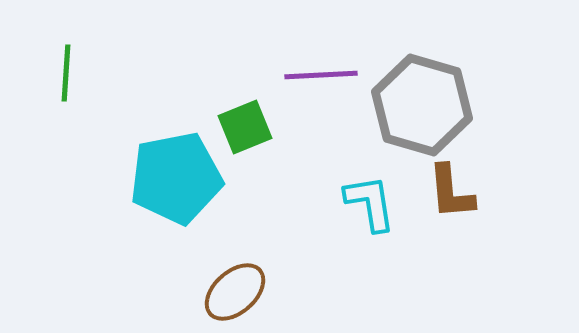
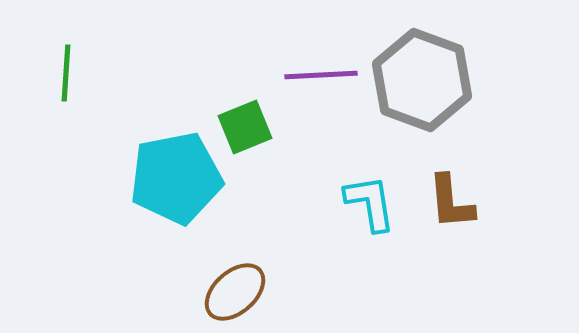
gray hexagon: moved 25 px up; rotated 4 degrees clockwise
brown L-shape: moved 10 px down
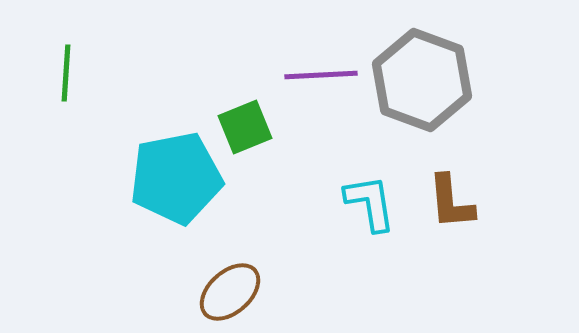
brown ellipse: moved 5 px left
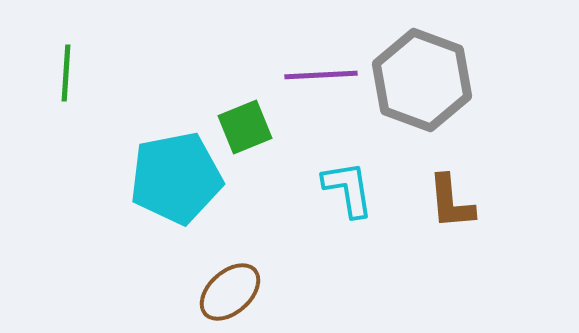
cyan L-shape: moved 22 px left, 14 px up
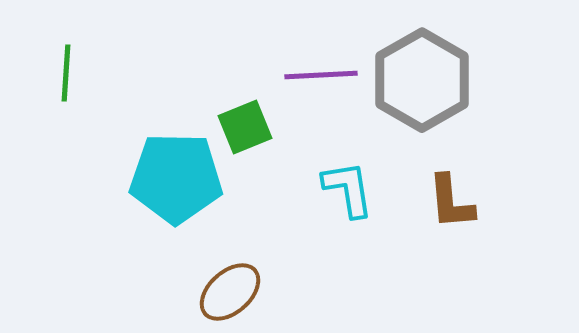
gray hexagon: rotated 10 degrees clockwise
cyan pentagon: rotated 12 degrees clockwise
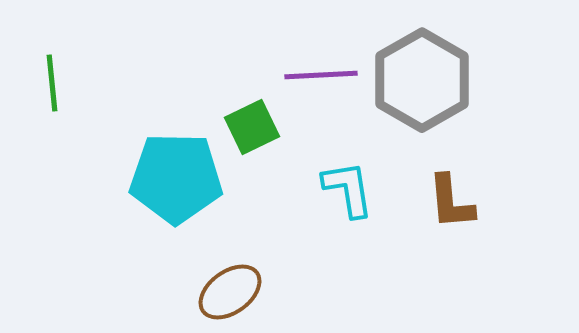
green line: moved 14 px left, 10 px down; rotated 10 degrees counterclockwise
green square: moved 7 px right; rotated 4 degrees counterclockwise
brown ellipse: rotated 6 degrees clockwise
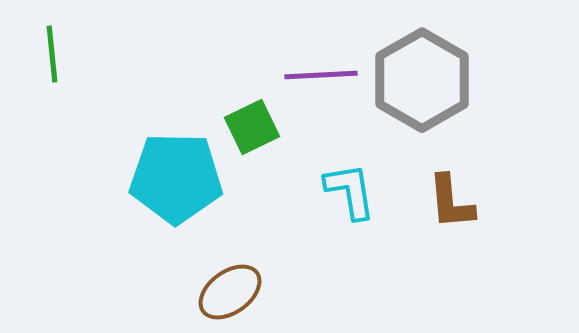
green line: moved 29 px up
cyan L-shape: moved 2 px right, 2 px down
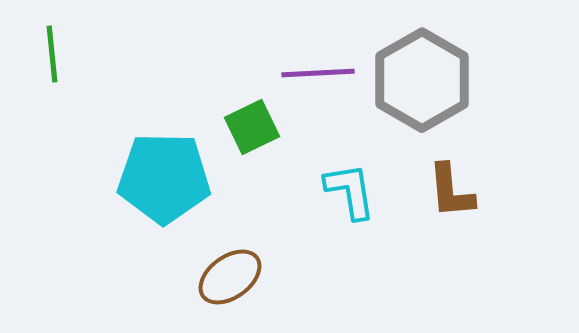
purple line: moved 3 px left, 2 px up
cyan pentagon: moved 12 px left
brown L-shape: moved 11 px up
brown ellipse: moved 15 px up
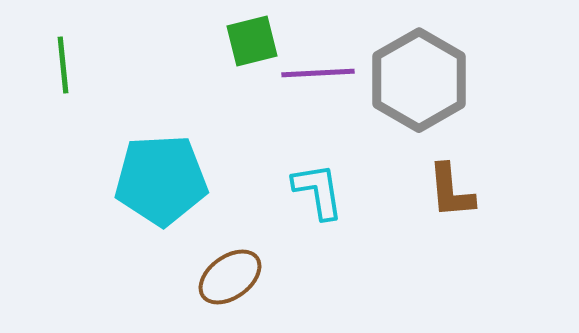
green line: moved 11 px right, 11 px down
gray hexagon: moved 3 px left
green square: moved 86 px up; rotated 12 degrees clockwise
cyan pentagon: moved 3 px left, 2 px down; rotated 4 degrees counterclockwise
cyan L-shape: moved 32 px left
